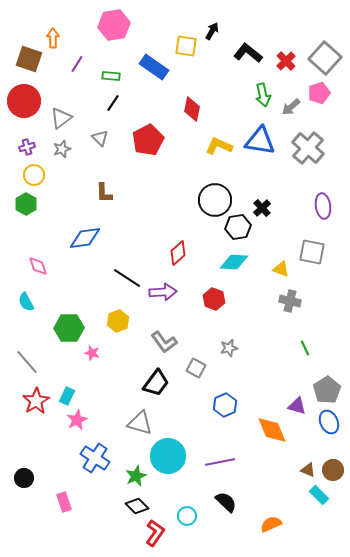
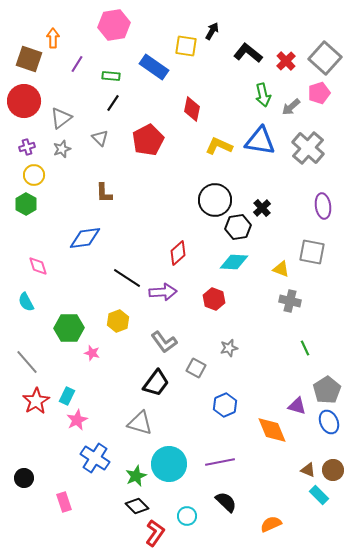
cyan circle at (168, 456): moved 1 px right, 8 px down
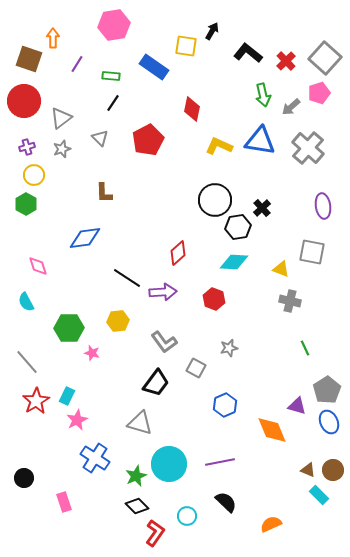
yellow hexagon at (118, 321): rotated 15 degrees clockwise
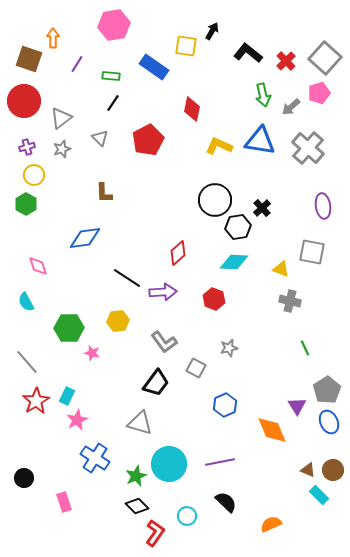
purple triangle at (297, 406): rotated 42 degrees clockwise
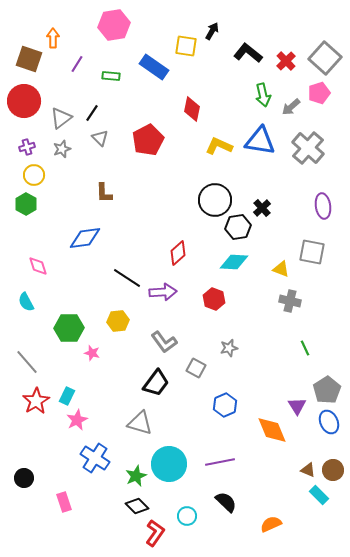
black line at (113, 103): moved 21 px left, 10 px down
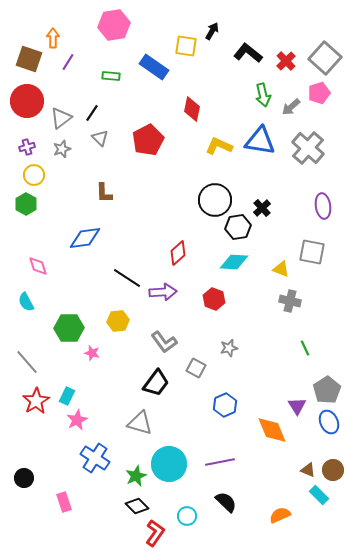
purple line at (77, 64): moved 9 px left, 2 px up
red circle at (24, 101): moved 3 px right
orange semicircle at (271, 524): moved 9 px right, 9 px up
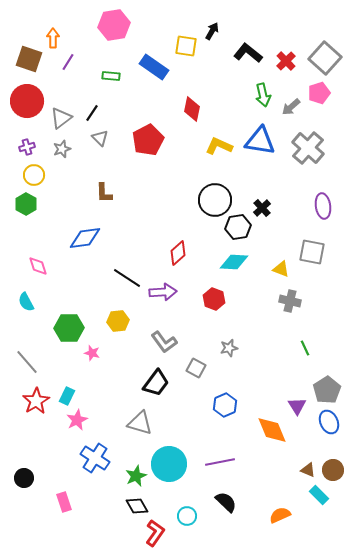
black diamond at (137, 506): rotated 15 degrees clockwise
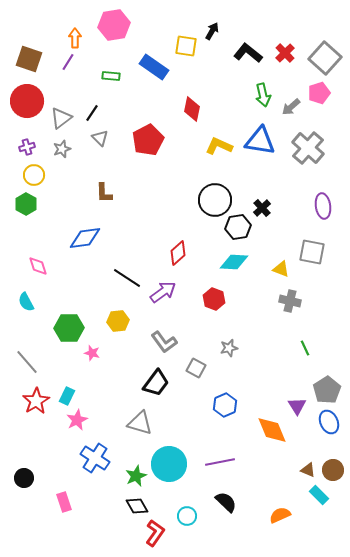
orange arrow at (53, 38): moved 22 px right
red cross at (286, 61): moved 1 px left, 8 px up
purple arrow at (163, 292): rotated 32 degrees counterclockwise
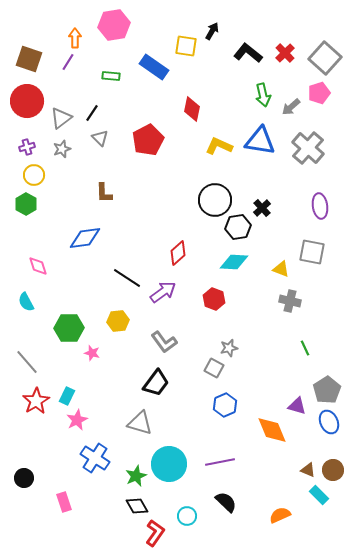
purple ellipse at (323, 206): moved 3 px left
gray square at (196, 368): moved 18 px right
purple triangle at (297, 406): rotated 42 degrees counterclockwise
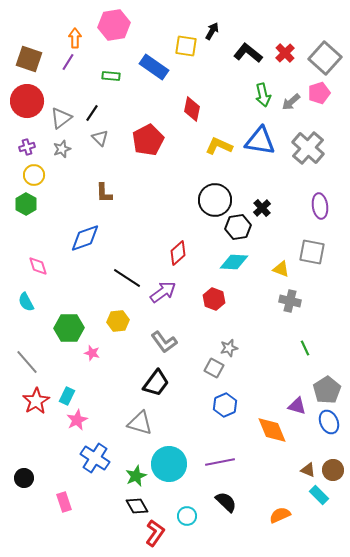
gray arrow at (291, 107): moved 5 px up
blue diamond at (85, 238): rotated 12 degrees counterclockwise
